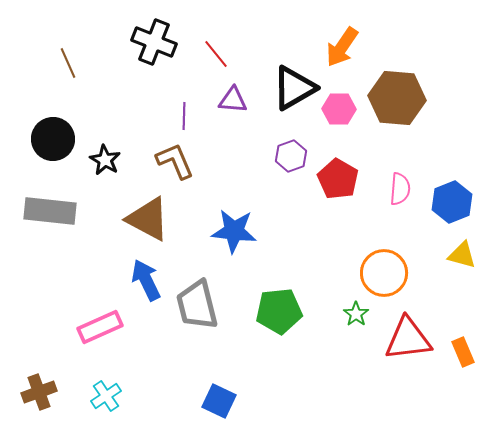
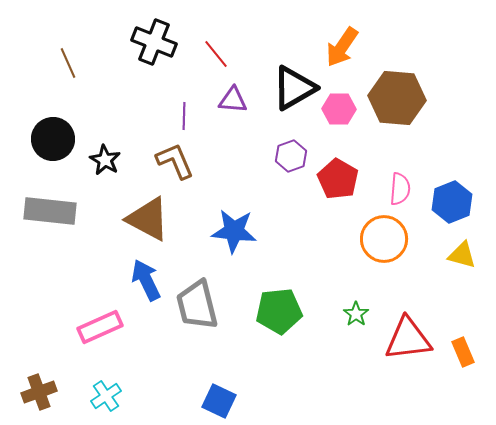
orange circle: moved 34 px up
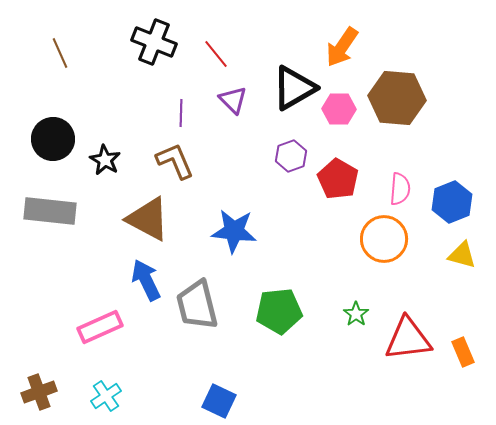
brown line: moved 8 px left, 10 px up
purple triangle: rotated 40 degrees clockwise
purple line: moved 3 px left, 3 px up
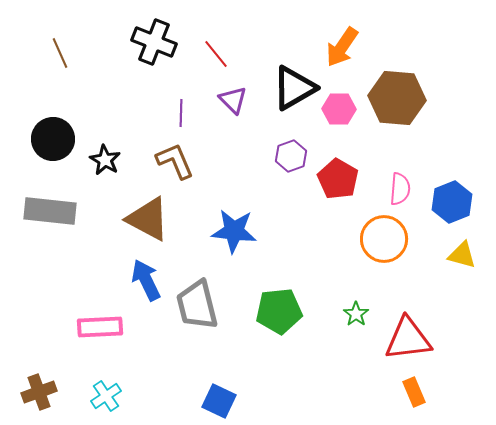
pink rectangle: rotated 21 degrees clockwise
orange rectangle: moved 49 px left, 40 px down
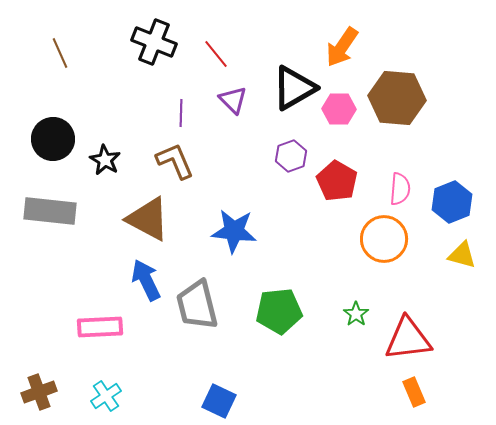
red pentagon: moved 1 px left, 2 px down
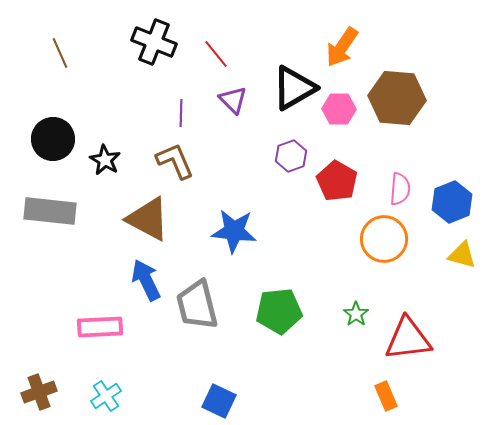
orange rectangle: moved 28 px left, 4 px down
